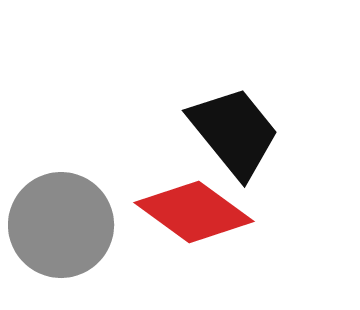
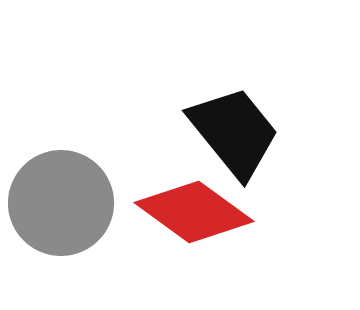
gray circle: moved 22 px up
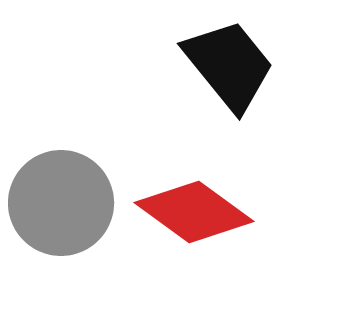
black trapezoid: moved 5 px left, 67 px up
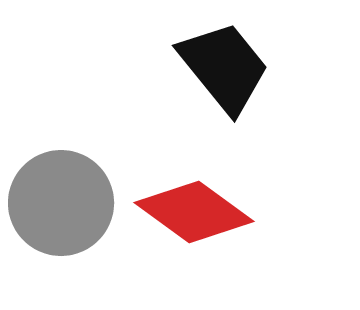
black trapezoid: moved 5 px left, 2 px down
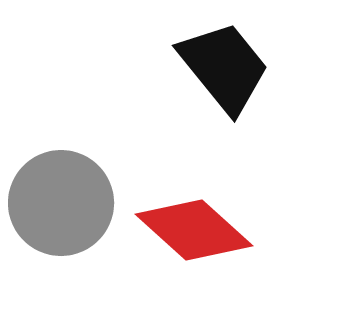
red diamond: moved 18 px down; rotated 6 degrees clockwise
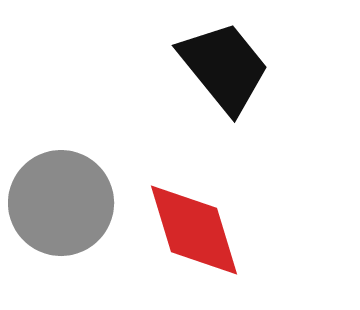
red diamond: rotated 31 degrees clockwise
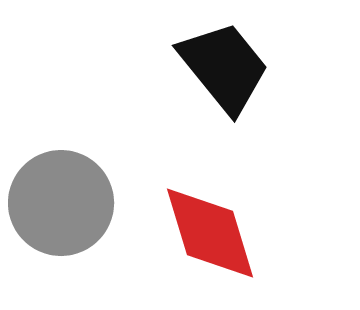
red diamond: moved 16 px right, 3 px down
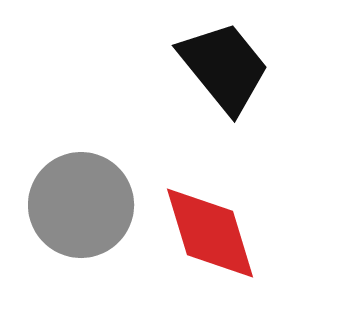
gray circle: moved 20 px right, 2 px down
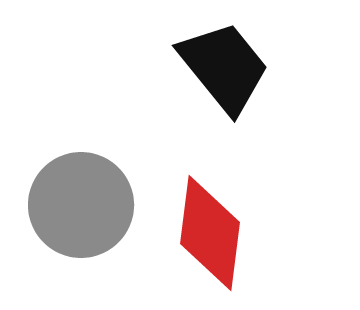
red diamond: rotated 24 degrees clockwise
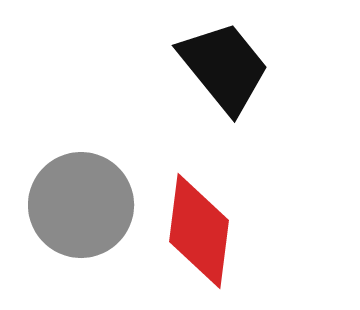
red diamond: moved 11 px left, 2 px up
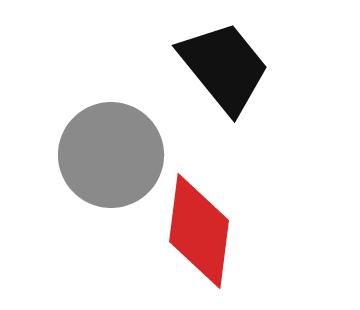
gray circle: moved 30 px right, 50 px up
